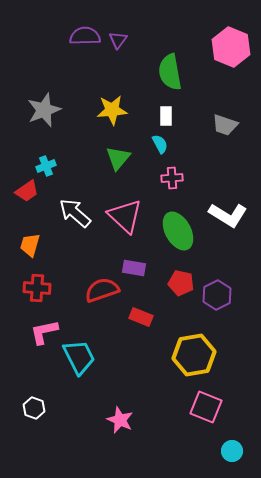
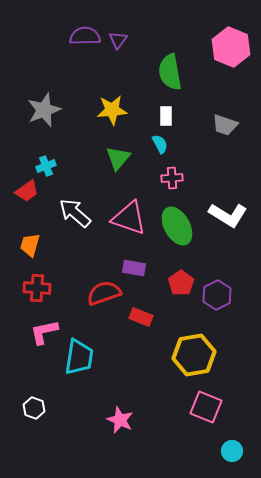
pink triangle: moved 4 px right, 2 px down; rotated 24 degrees counterclockwise
green ellipse: moved 1 px left, 5 px up
red pentagon: rotated 25 degrees clockwise
red semicircle: moved 2 px right, 3 px down
cyan trapezoid: rotated 36 degrees clockwise
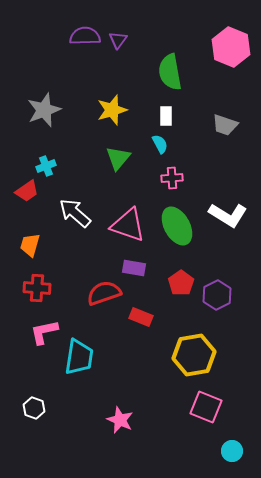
yellow star: rotated 12 degrees counterclockwise
pink triangle: moved 1 px left, 7 px down
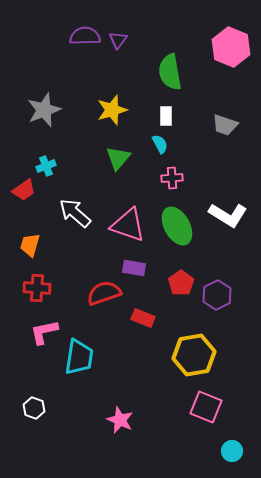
red trapezoid: moved 3 px left, 1 px up
red rectangle: moved 2 px right, 1 px down
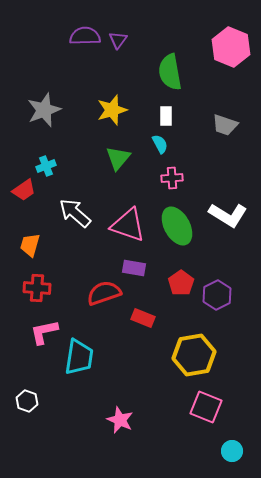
white hexagon: moved 7 px left, 7 px up
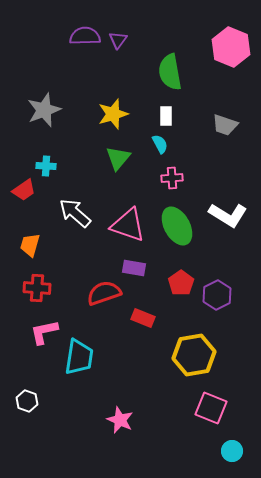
yellow star: moved 1 px right, 4 px down
cyan cross: rotated 24 degrees clockwise
pink square: moved 5 px right, 1 px down
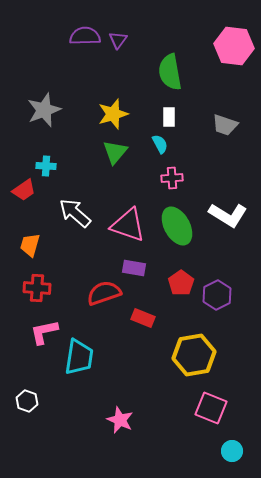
pink hexagon: moved 3 px right, 1 px up; rotated 15 degrees counterclockwise
white rectangle: moved 3 px right, 1 px down
green triangle: moved 3 px left, 6 px up
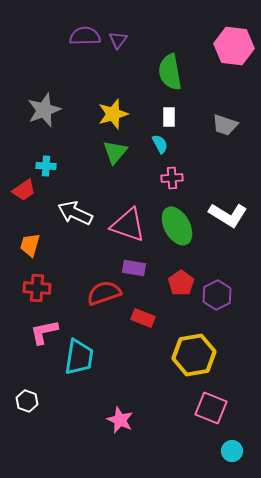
white arrow: rotated 16 degrees counterclockwise
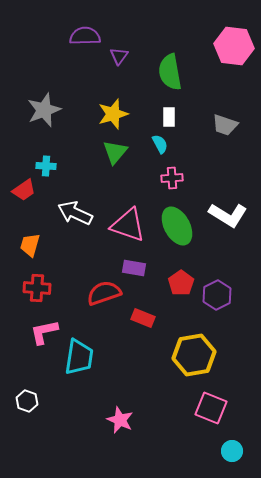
purple triangle: moved 1 px right, 16 px down
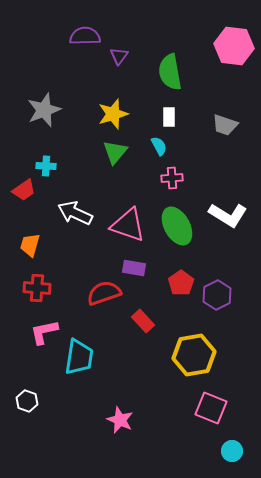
cyan semicircle: moved 1 px left, 2 px down
red rectangle: moved 3 px down; rotated 25 degrees clockwise
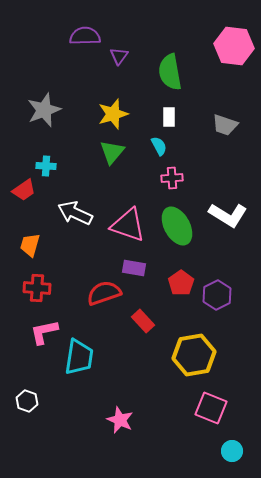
green triangle: moved 3 px left
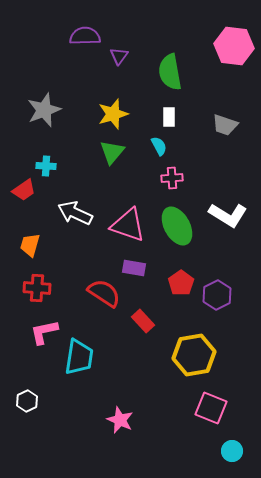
red semicircle: rotated 52 degrees clockwise
white hexagon: rotated 15 degrees clockwise
